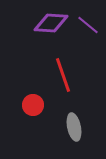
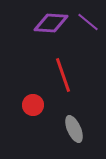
purple line: moved 3 px up
gray ellipse: moved 2 px down; rotated 12 degrees counterclockwise
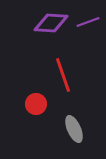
purple line: rotated 60 degrees counterclockwise
red circle: moved 3 px right, 1 px up
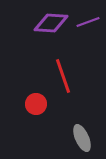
red line: moved 1 px down
gray ellipse: moved 8 px right, 9 px down
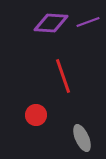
red circle: moved 11 px down
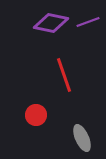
purple diamond: rotated 8 degrees clockwise
red line: moved 1 px right, 1 px up
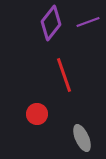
purple diamond: rotated 64 degrees counterclockwise
red circle: moved 1 px right, 1 px up
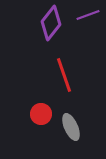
purple line: moved 7 px up
red circle: moved 4 px right
gray ellipse: moved 11 px left, 11 px up
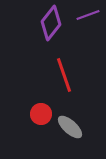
gray ellipse: moved 1 px left; rotated 24 degrees counterclockwise
